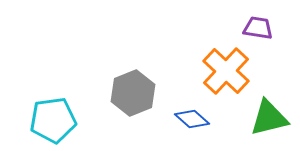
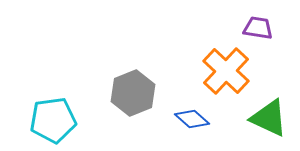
green triangle: rotated 39 degrees clockwise
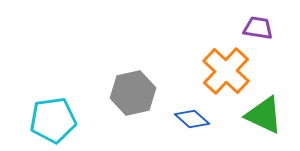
gray hexagon: rotated 9 degrees clockwise
green triangle: moved 5 px left, 3 px up
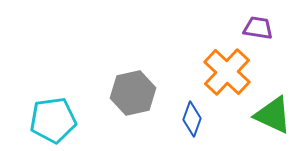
orange cross: moved 1 px right, 1 px down
green triangle: moved 9 px right
blue diamond: rotated 68 degrees clockwise
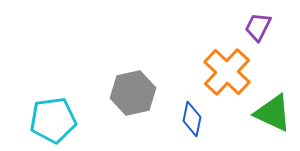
purple trapezoid: moved 1 px up; rotated 72 degrees counterclockwise
green triangle: moved 2 px up
blue diamond: rotated 8 degrees counterclockwise
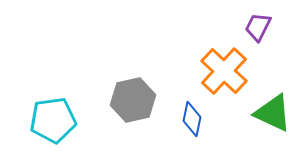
orange cross: moved 3 px left, 1 px up
gray hexagon: moved 7 px down
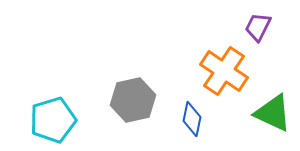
orange cross: rotated 9 degrees counterclockwise
cyan pentagon: rotated 9 degrees counterclockwise
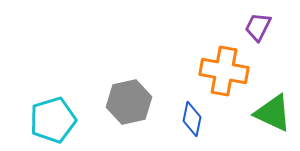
orange cross: rotated 24 degrees counterclockwise
gray hexagon: moved 4 px left, 2 px down
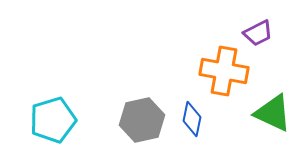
purple trapezoid: moved 6 px down; rotated 144 degrees counterclockwise
gray hexagon: moved 13 px right, 18 px down
